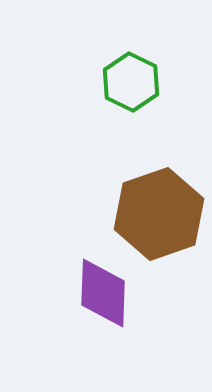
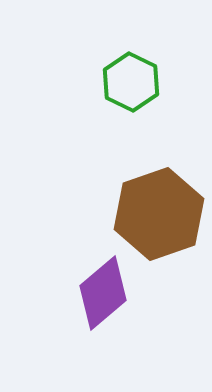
purple diamond: rotated 48 degrees clockwise
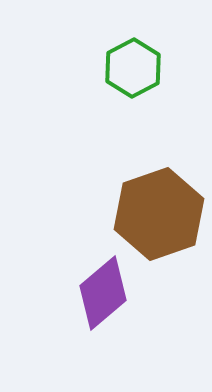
green hexagon: moved 2 px right, 14 px up; rotated 6 degrees clockwise
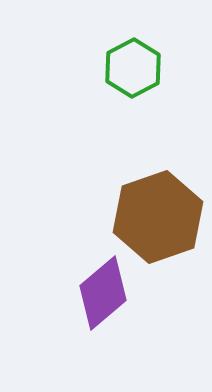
brown hexagon: moved 1 px left, 3 px down
